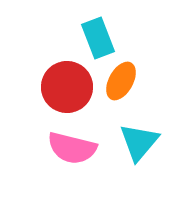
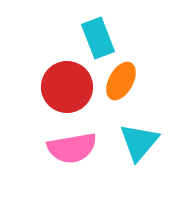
pink semicircle: rotated 24 degrees counterclockwise
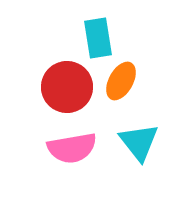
cyan rectangle: rotated 12 degrees clockwise
cyan triangle: rotated 18 degrees counterclockwise
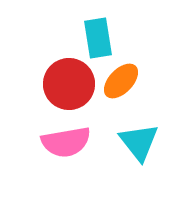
orange ellipse: rotated 15 degrees clockwise
red circle: moved 2 px right, 3 px up
pink semicircle: moved 6 px left, 6 px up
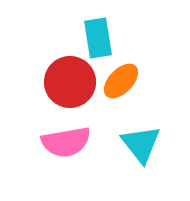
red circle: moved 1 px right, 2 px up
cyan triangle: moved 2 px right, 2 px down
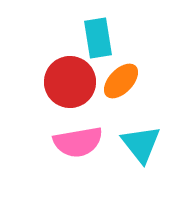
pink semicircle: moved 12 px right
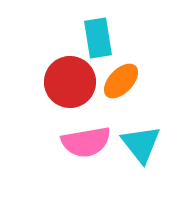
pink semicircle: moved 8 px right
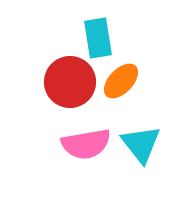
pink semicircle: moved 2 px down
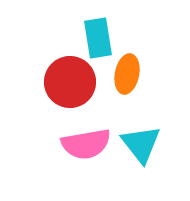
orange ellipse: moved 6 px right, 7 px up; rotated 33 degrees counterclockwise
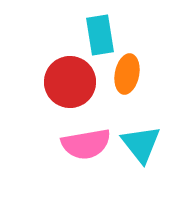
cyan rectangle: moved 2 px right, 3 px up
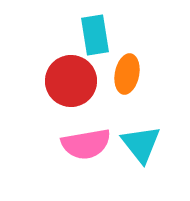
cyan rectangle: moved 5 px left
red circle: moved 1 px right, 1 px up
